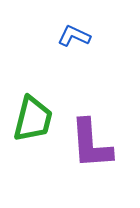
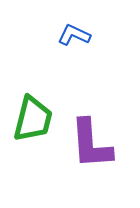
blue L-shape: moved 1 px up
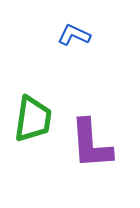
green trapezoid: rotated 6 degrees counterclockwise
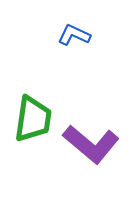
purple L-shape: rotated 46 degrees counterclockwise
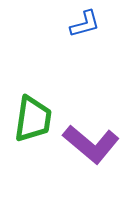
blue L-shape: moved 11 px right, 11 px up; rotated 140 degrees clockwise
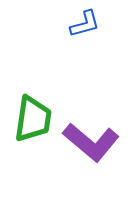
purple L-shape: moved 2 px up
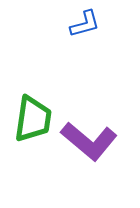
purple L-shape: moved 2 px left, 1 px up
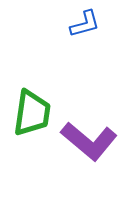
green trapezoid: moved 1 px left, 6 px up
